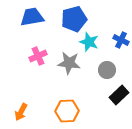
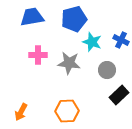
cyan star: moved 3 px right
pink cross: moved 1 px up; rotated 24 degrees clockwise
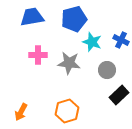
orange hexagon: rotated 15 degrees counterclockwise
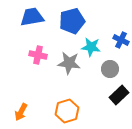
blue pentagon: moved 2 px left, 2 px down
cyan star: moved 1 px left, 5 px down; rotated 12 degrees counterclockwise
pink cross: rotated 12 degrees clockwise
gray circle: moved 3 px right, 1 px up
